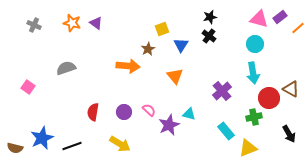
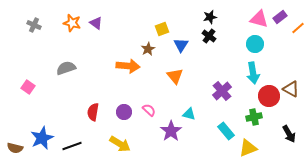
red circle: moved 2 px up
purple star: moved 2 px right, 6 px down; rotated 10 degrees counterclockwise
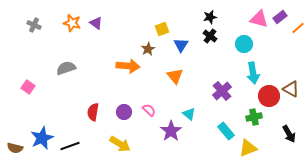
black cross: moved 1 px right
cyan circle: moved 11 px left
cyan triangle: rotated 24 degrees clockwise
black line: moved 2 px left
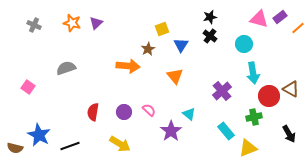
purple triangle: rotated 40 degrees clockwise
blue star: moved 3 px left, 3 px up; rotated 20 degrees counterclockwise
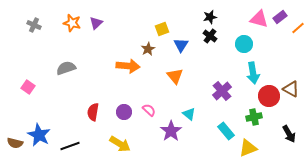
brown semicircle: moved 5 px up
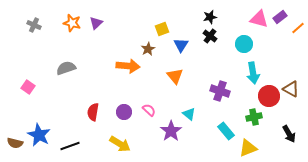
purple cross: moved 2 px left; rotated 30 degrees counterclockwise
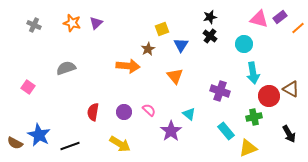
brown semicircle: rotated 14 degrees clockwise
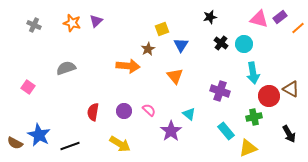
purple triangle: moved 2 px up
black cross: moved 11 px right, 7 px down
purple circle: moved 1 px up
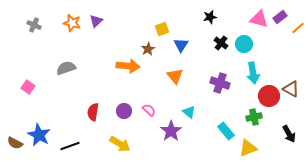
purple cross: moved 8 px up
cyan triangle: moved 2 px up
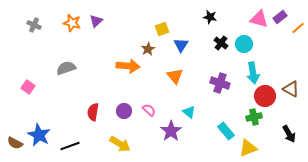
black star: rotated 24 degrees clockwise
red circle: moved 4 px left
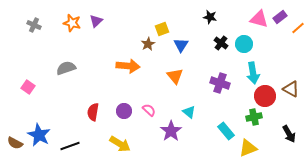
brown star: moved 5 px up
